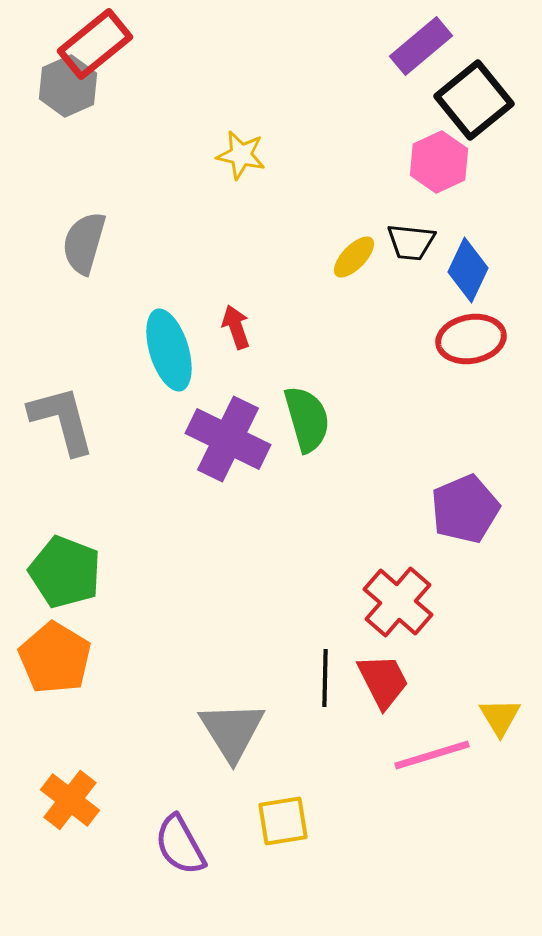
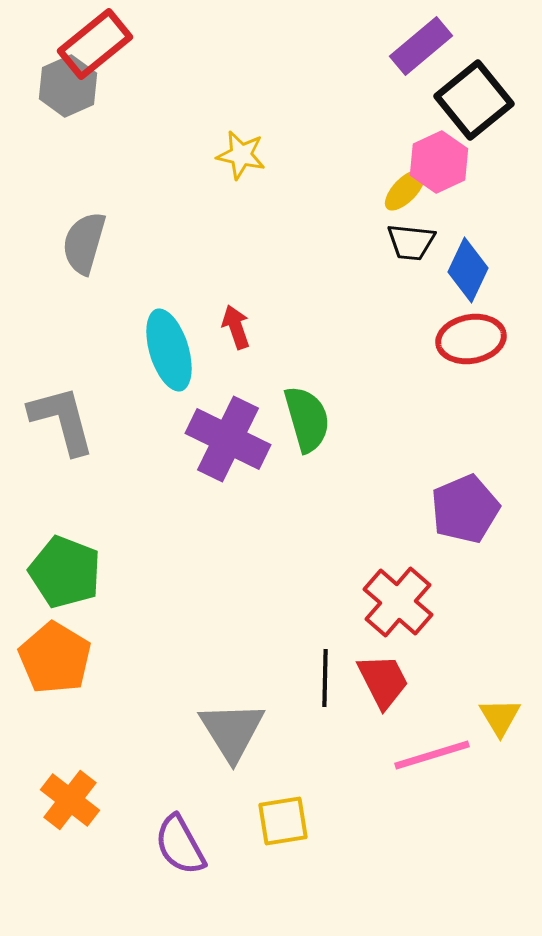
yellow ellipse: moved 51 px right, 67 px up
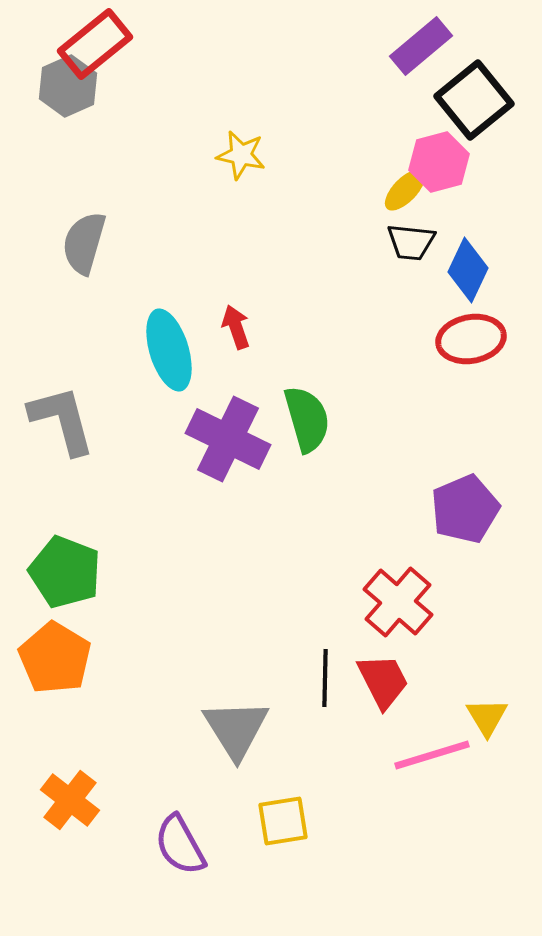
pink hexagon: rotated 10 degrees clockwise
yellow triangle: moved 13 px left
gray triangle: moved 4 px right, 2 px up
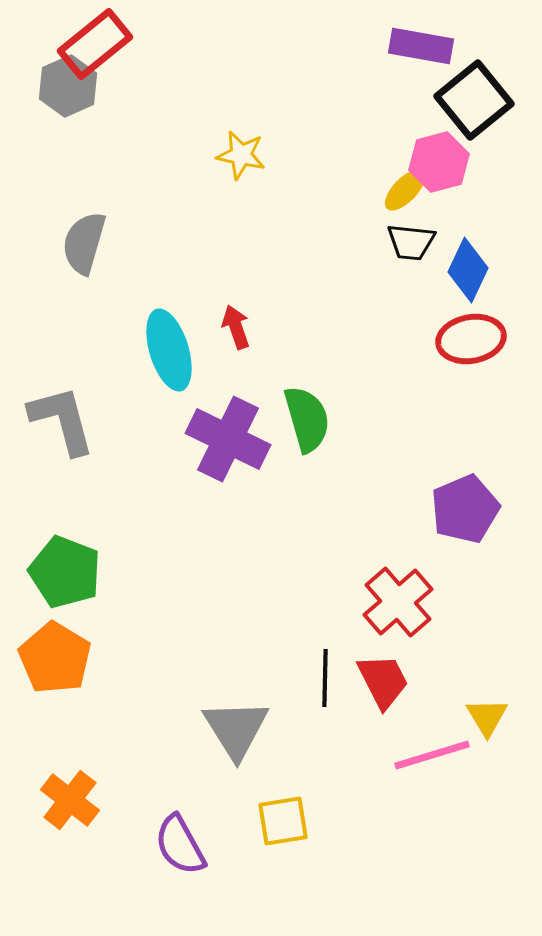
purple rectangle: rotated 50 degrees clockwise
red cross: rotated 8 degrees clockwise
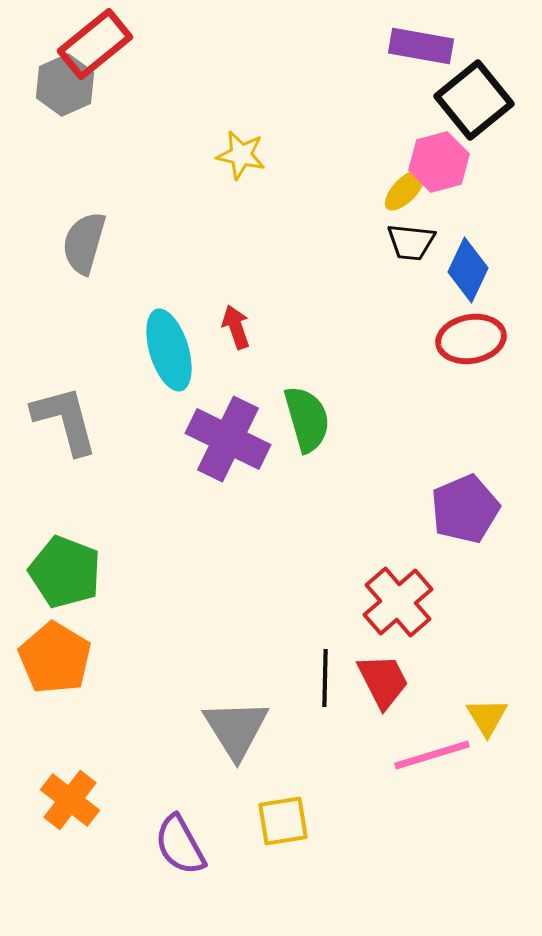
gray hexagon: moved 3 px left, 1 px up
gray L-shape: moved 3 px right
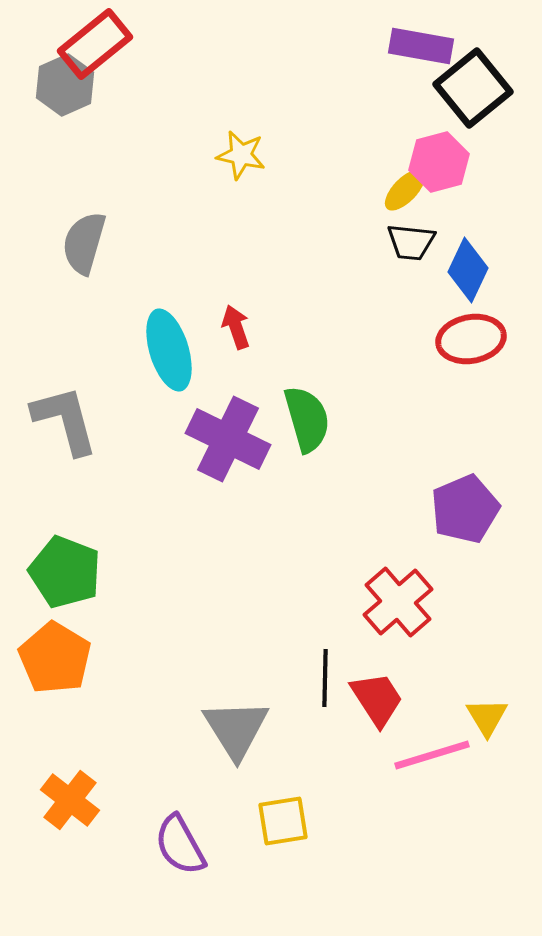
black square: moved 1 px left, 12 px up
red trapezoid: moved 6 px left, 18 px down; rotated 6 degrees counterclockwise
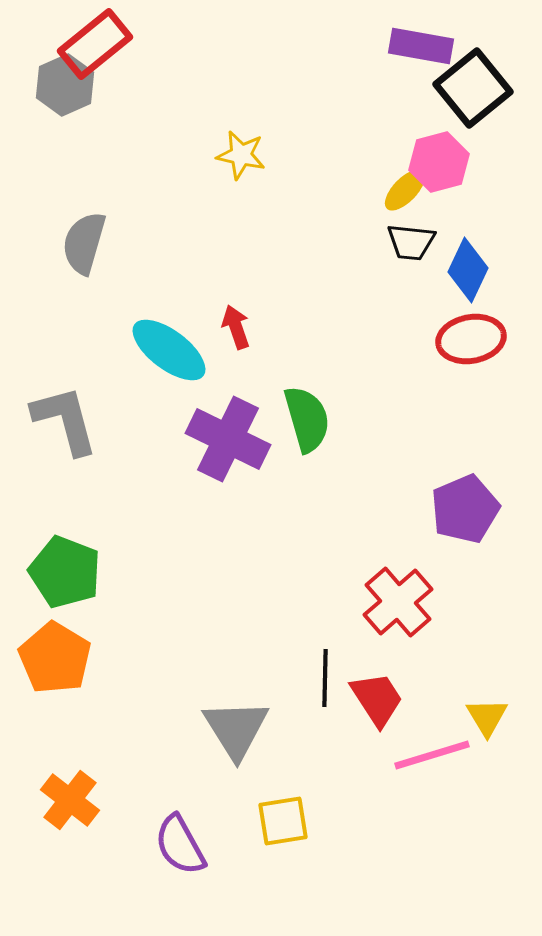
cyan ellipse: rotated 36 degrees counterclockwise
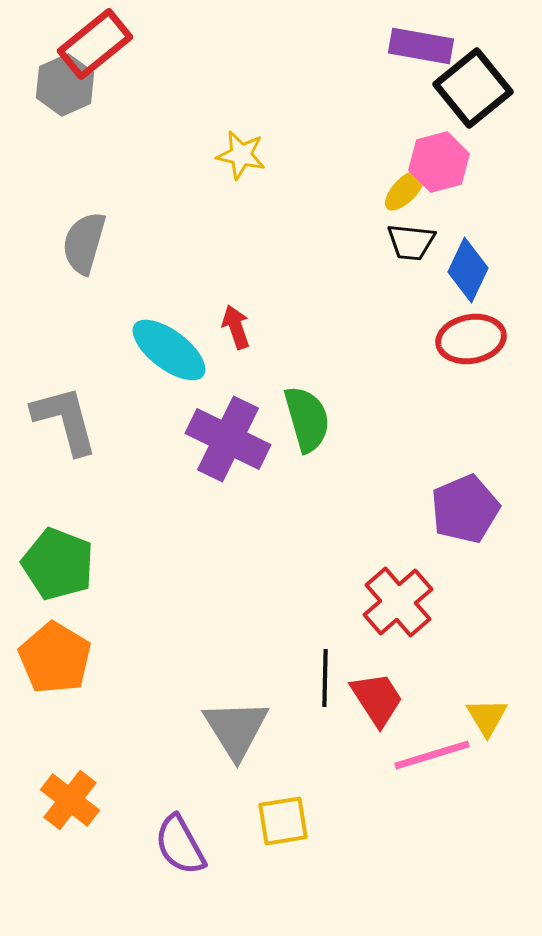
green pentagon: moved 7 px left, 8 px up
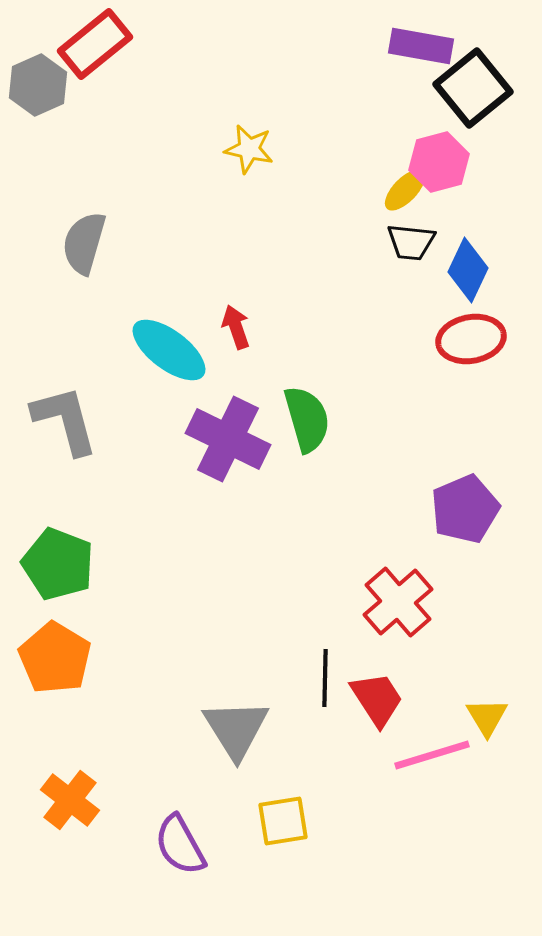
gray hexagon: moved 27 px left
yellow star: moved 8 px right, 6 px up
